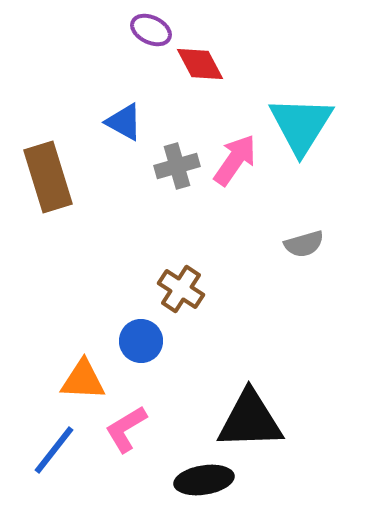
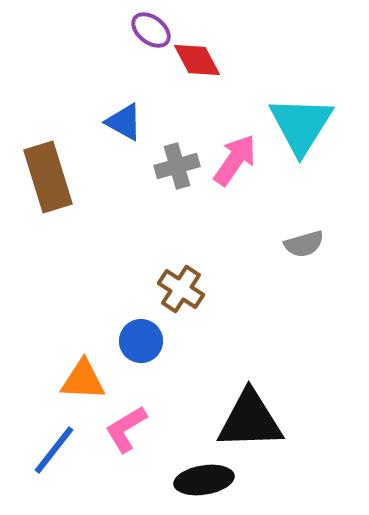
purple ellipse: rotated 12 degrees clockwise
red diamond: moved 3 px left, 4 px up
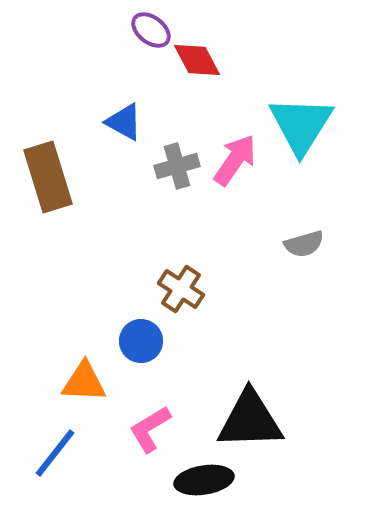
orange triangle: moved 1 px right, 2 px down
pink L-shape: moved 24 px right
blue line: moved 1 px right, 3 px down
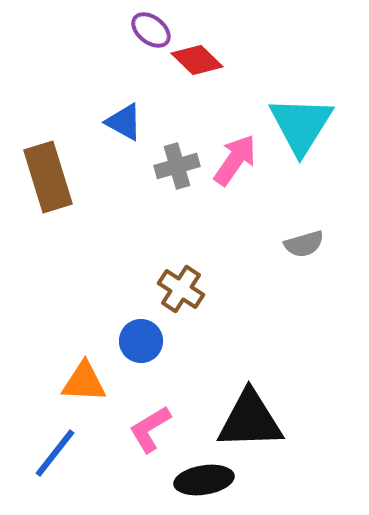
red diamond: rotated 18 degrees counterclockwise
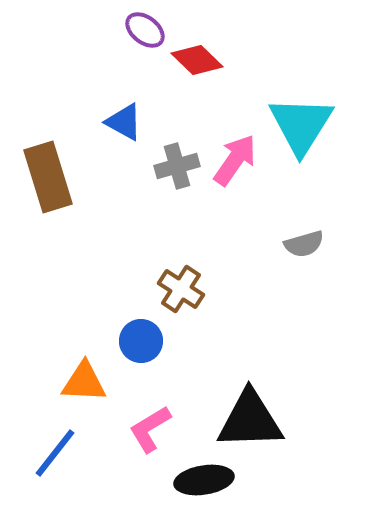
purple ellipse: moved 6 px left
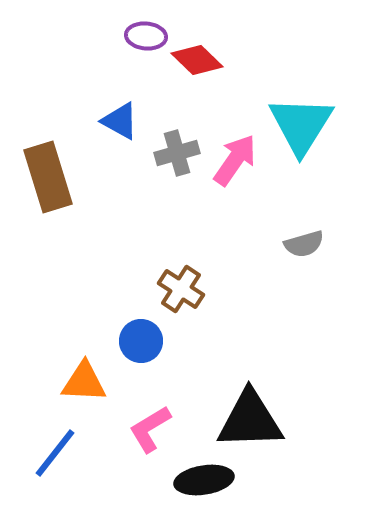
purple ellipse: moved 1 px right, 6 px down; rotated 33 degrees counterclockwise
blue triangle: moved 4 px left, 1 px up
gray cross: moved 13 px up
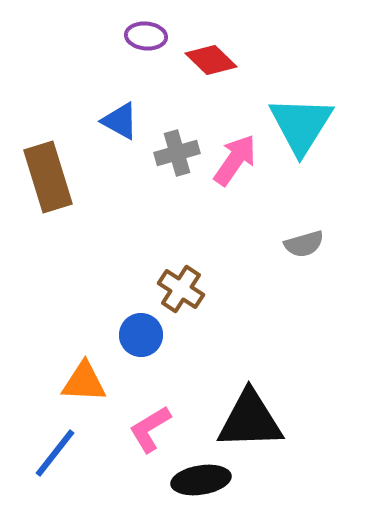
red diamond: moved 14 px right
blue circle: moved 6 px up
black ellipse: moved 3 px left
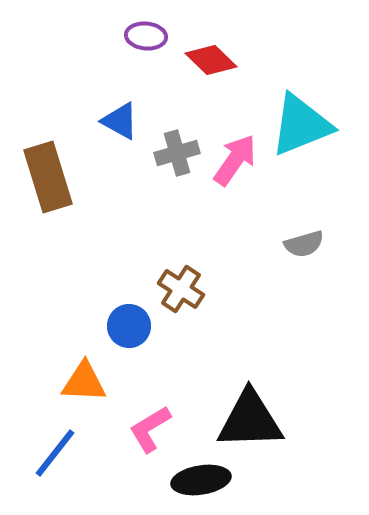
cyan triangle: rotated 36 degrees clockwise
blue circle: moved 12 px left, 9 px up
